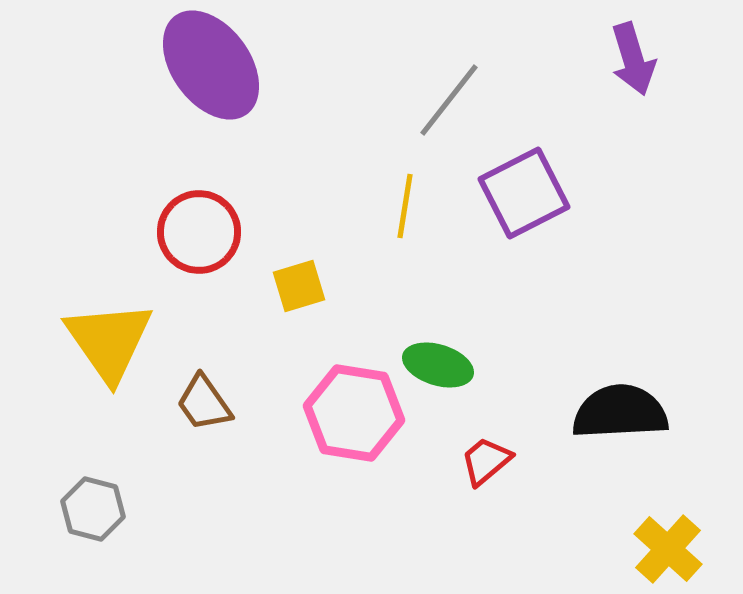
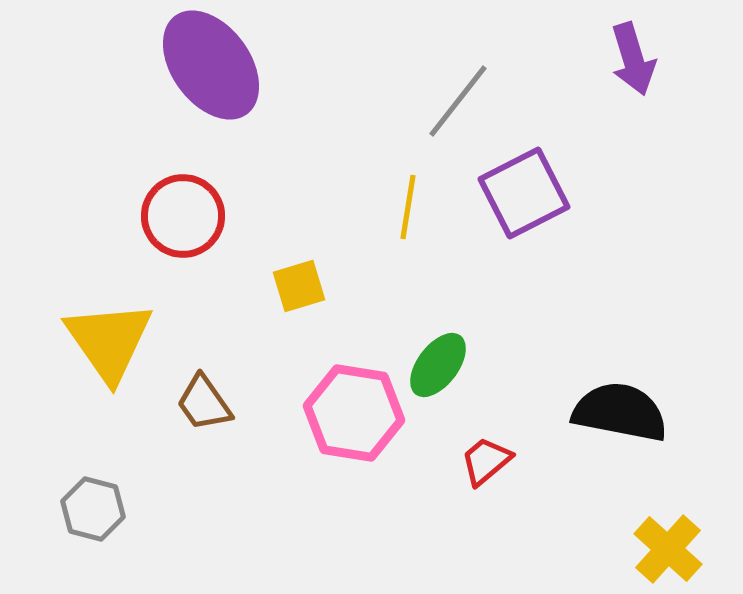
gray line: moved 9 px right, 1 px down
yellow line: moved 3 px right, 1 px down
red circle: moved 16 px left, 16 px up
green ellipse: rotated 70 degrees counterclockwise
black semicircle: rotated 14 degrees clockwise
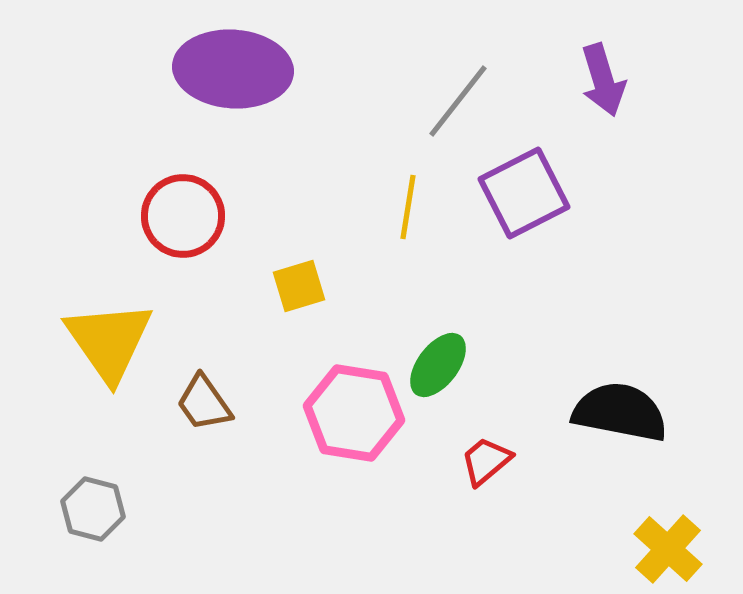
purple arrow: moved 30 px left, 21 px down
purple ellipse: moved 22 px right, 4 px down; rotated 50 degrees counterclockwise
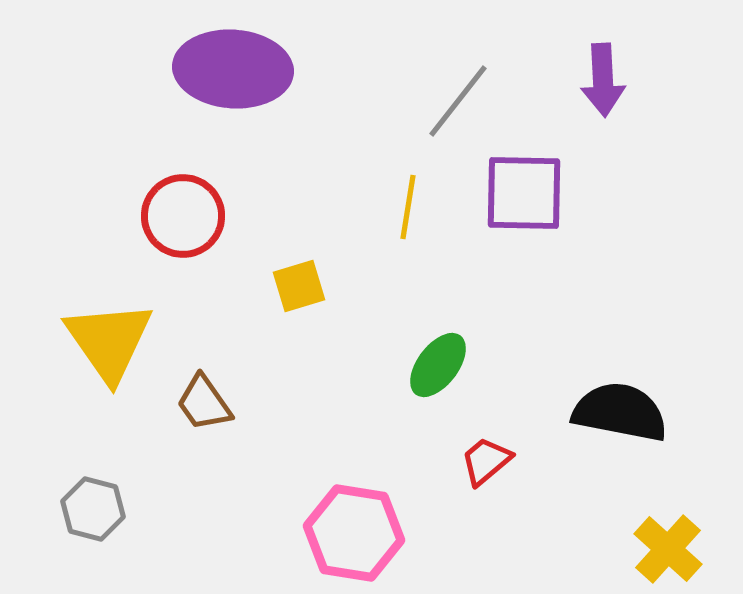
purple arrow: rotated 14 degrees clockwise
purple square: rotated 28 degrees clockwise
pink hexagon: moved 120 px down
